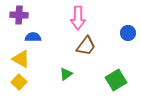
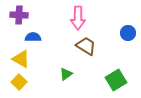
brown trapezoid: rotated 95 degrees counterclockwise
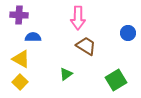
yellow square: moved 1 px right
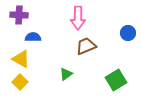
brown trapezoid: rotated 55 degrees counterclockwise
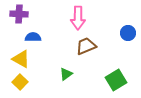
purple cross: moved 1 px up
